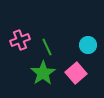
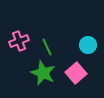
pink cross: moved 1 px left, 1 px down
green star: rotated 15 degrees counterclockwise
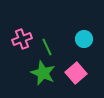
pink cross: moved 3 px right, 2 px up
cyan circle: moved 4 px left, 6 px up
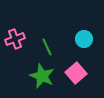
pink cross: moved 7 px left
green star: moved 1 px left, 3 px down
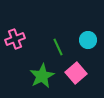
cyan circle: moved 4 px right, 1 px down
green line: moved 11 px right
green star: rotated 20 degrees clockwise
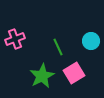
cyan circle: moved 3 px right, 1 px down
pink square: moved 2 px left; rotated 10 degrees clockwise
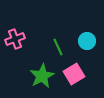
cyan circle: moved 4 px left
pink square: moved 1 px down
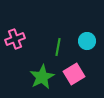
green line: rotated 36 degrees clockwise
green star: moved 1 px down
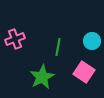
cyan circle: moved 5 px right
pink square: moved 10 px right, 2 px up; rotated 25 degrees counterclockwise
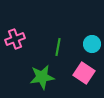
cyan circle: moved 3 px down
pink square: moved 1 px down
green star: rotated 20 degrees clockwise
